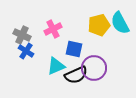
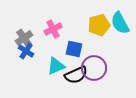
gray cross: moved 2 px right, 3 px down; rotated 30 degrees clockwise
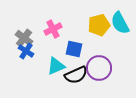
gray cross: rotated 18 degrees counterclockwise
purple circle: moved 5 px right
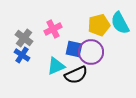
blue cross: moved 4 px left, 4 px down
purple circle: moved 8 px left, 16 px up
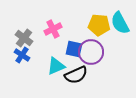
yellow pentagon: rotated 20 degrees clockwise
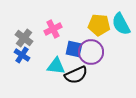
cyan semicircle: moved 1 px right, 1 px down
cyan triangle: rotated 30 degrees clockwise
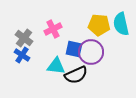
cyan semicircle: rotated 15 degrees clockwise
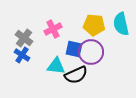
yellow pentagon: moved 5 px left
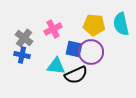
blue cross: rotated 21 degrees counterclockwise
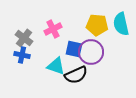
yellow pentagon: moved 3 px right
cyan triangle: rotated 12 degrees clockwise
